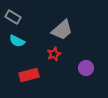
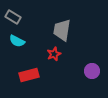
gray trapezoid: rotated 140 degrees clockwise
purple circle: moved 6 px right, 3 px down
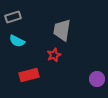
gray rectangle: rotated 49 degrees counterclockwise
red star: moved 1 px down
purple circle: moved 5 px right, 8 px down
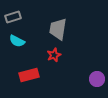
gray trapezoid: moved 4 px left, 1 px up
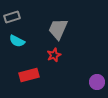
gray rectangle: moved 1 px left
gray trapezoid: rotated 15 degrees clockwise
purple circle: moved 3 px down
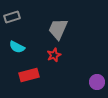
cyan semicircle: moved 6 px down
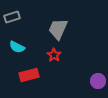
red star: rotated 16 degrees counterclockwise
purple circle: moved 1 px right, 1 px up
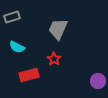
red star: moved 4 px down
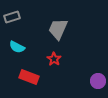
red rectangle: moved 2 px down; rotated 36 degrees clockwise
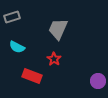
red rectangle: moved 3 px right, 1 px up
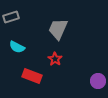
gray rectangle: moved 1 px left
red star: moved 1 px right
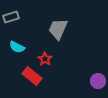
red star: moved 10 px left
red rectangle: rotated 18 degrees clockwise
